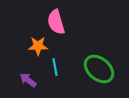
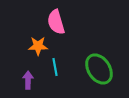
green ellipse: rotated 16 degrees clockwise
purple arrow: rotated 54 degrees clockwise
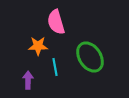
green ellipse: moved 9 px left, 12 px up
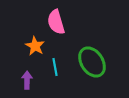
orange star: moved 3 px left; rotated 30 degrees clockwise
green ellipse: moved 2 px right, 5 px down
purple arrow: moved 1 px left
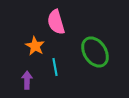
green ellipse: moved 3 px right, 10 px up
